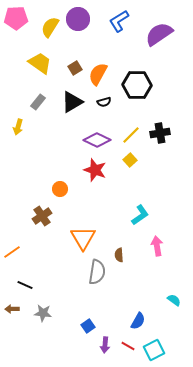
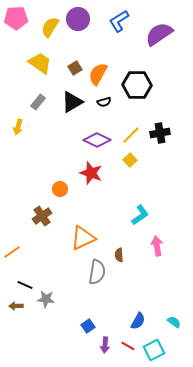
red star: moved 4 px left, 3 px down
orange triangle: rotated 36 degrees clockwise
cyan semicircle: moved 22 px down
brown arrow: moved 4 px right, 3 px up
gray star: moved 3 px right, 14 px up
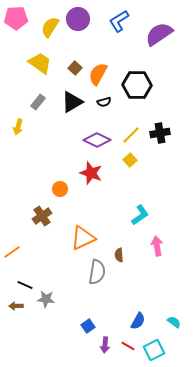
brown square: rotated 16 degrees counterclockwise
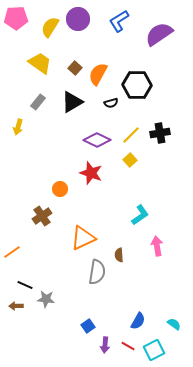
black semicircle: moved 7 px right, 1 px down
cyan semicircle: moved 2 px down
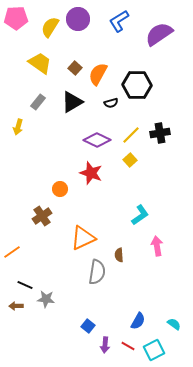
blue square: rotated 16 degrees counterclockwise
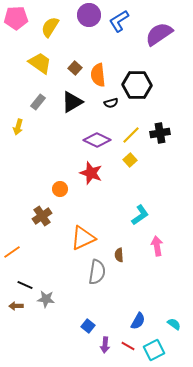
purple circle: moved 11 px right, 4 px up
orange semicircle: moved 1 px down; rotated 35 degrees counterclockwise
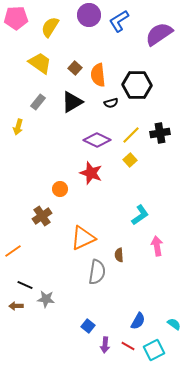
orange line: moved 1 px right, 1 px up
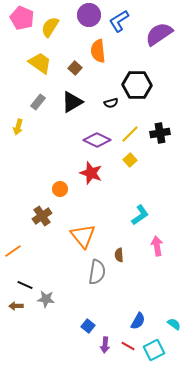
pink pentagon: moved 6 px right; rotated 25 degrees clockwise
orange semicircle: moved 24 px up
yellow line: moved 1 px left, 1 px up
orange triangle: moved 2 px up; rotated 44 degrees counterclockwise
